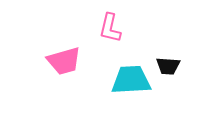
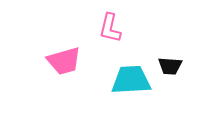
black trapezoid: moved 2 px right
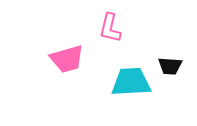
pink trapezoid: moved 3 px right, 2 px up
cyan trapezoid: moved 2 px down
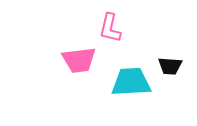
pink trapezoid: moved 12 px right, 1 px down; rotated 9 degrees clockwise
